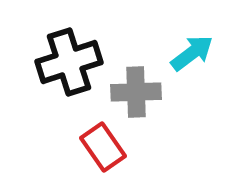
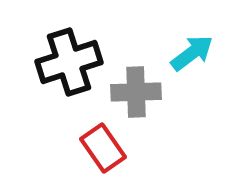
red rectangle: moved 1 px down
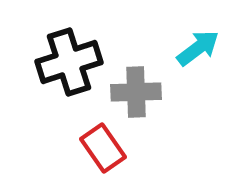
cyan arrow: moved 6 px right, 5 px up
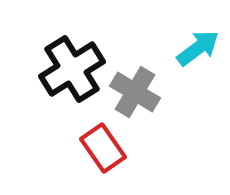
black cross: moved 3 px right, 7 px down; rotated 14 degrees counterclockwise
gray cross: moved 1 px left; rotated 33 degrees clockwise
